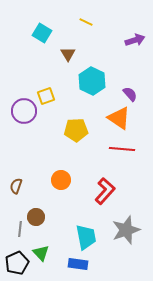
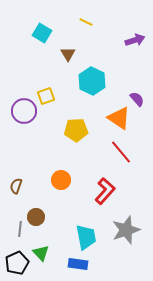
purple semicircle: moved 7 px right, 5 px down
red line: moved 1 px left, 3 px down; rotated 45 degrees clockwise
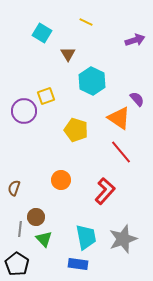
yellow pentagon: rotated 20 degrees clockwise
brown semicircle: moved 2 px left, 2 px down
gray star: moved 3 px left, 9 px down
green triangle: moved 3 px right, 14 px up
black pentagon: moved 1 px down; rotated 15 degrees counterclockwise
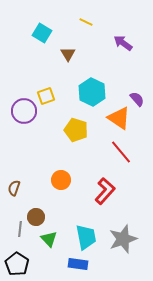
purple arrow: moved 12 px left, 3 px down; rotated 126 degrees counterclockwise
cyan hexagon: moved 11 px down
green triangle: moved 5 px right
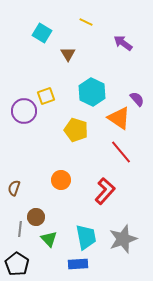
blue rectangle: rotated 12 degrees counterclockwise
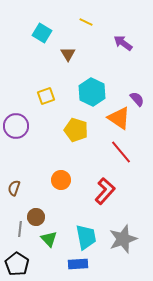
purple circle: moved 8 px left, 15 px down
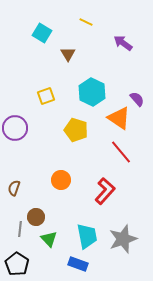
purple circle: moved 1 px left, 2 px down
cyan trapezoid: moved 1 px right, 1 px up
blue rectangle: rotated 24 degrees clockwise
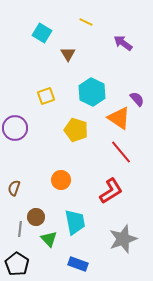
red L-shape: moved 6 px right; rotated 16 degrees clockwise
cyan trapezoid: moved 12 px left, 14 px up
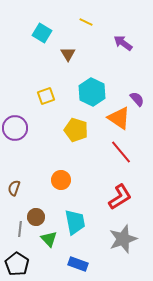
red L-shape: moved 9 px right, 6 px down
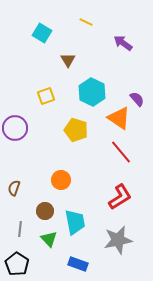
brown triangle: moved 6 px down
brown circle: moved 9 px right, 6 px up
gray star: moved 5 px left, 1 px down; rotated 8 degrees clockwise
